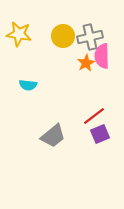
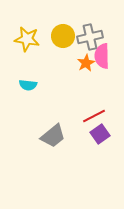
yellow star: moved 8 px right, 5 px down
red line: rotated 10 degrees clockwise
purple square: rotated 12 degrees counterclockwise
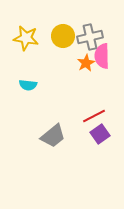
yellow star: moved 1 px left, 1 px up
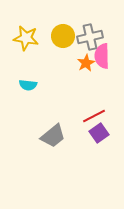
purple square: moved 1 px left, 1 px up
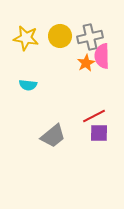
yellow circle: moved 3 px left
purple square: rotated 36 degrees clockwise
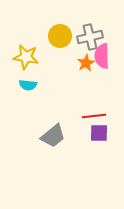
yellow star: moved 19 px down
red line: rotated 20 degrees clockwise
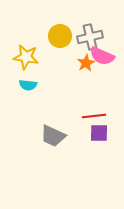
pink semicircle: rotated 65 degrees counterclockwise
gray trapezoid: rotated 64 degrees clockwise
